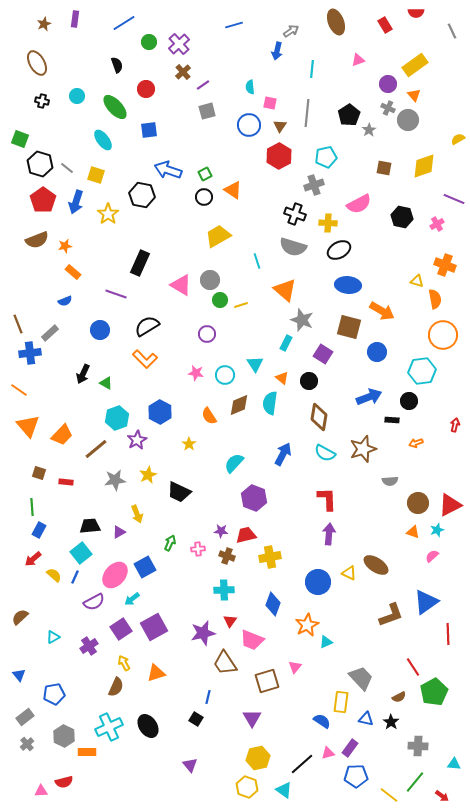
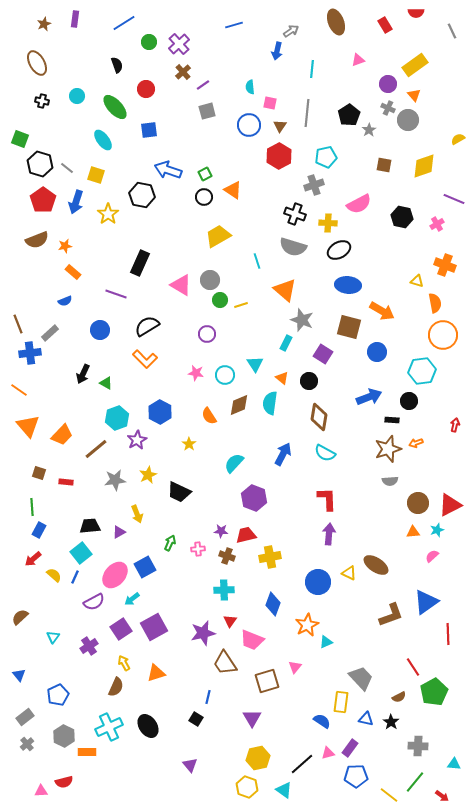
brown square at (384, 168): moved 3 px up
orange semicircle at (435, 299): moved 4 px down
brown star at (363, 449): moved 25 px right
orange triangle at (413, 532): rotated 24 degrees counterclockwise
cyan triangle at (53, 637): rotated 24 degrees counterclockwise
blue pentagon at (54, 694): moved 4 px right, 1 px down; rotated 15 degrees counterclockwise
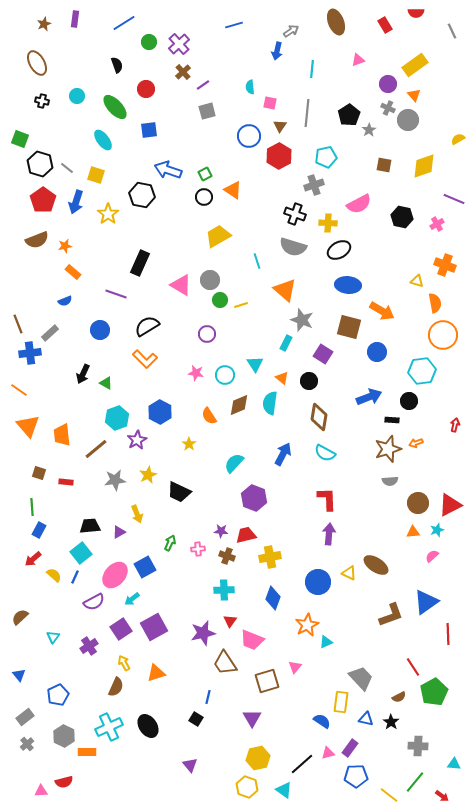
blue circle at (249, 125): moved 11 px down
orange trapezoid at (62, 435): rotated 130 degrees clockwise
blue diamond at (273, 604): moved 6 px up
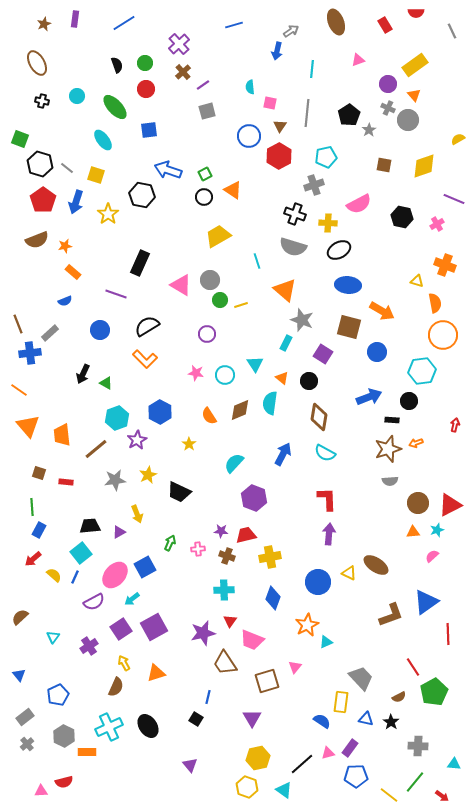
green circle at (149, 42): moved 4 px left, 21 px down
brown diamond at (239, 405): moved 1 px right, 5 px down
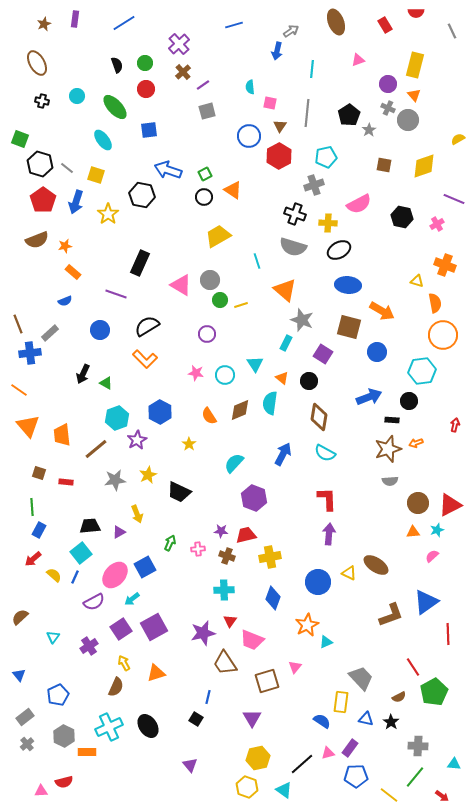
yellow rectangle at (415, 65): rotated 40 degrees counterclockwise
green line at (415, 782): moved 5 px up
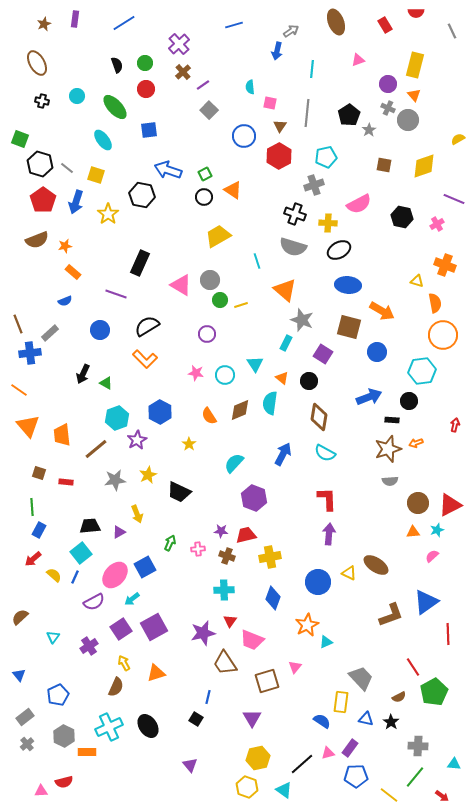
gray square at (207, 111): moved 2 px right, 1 px up; rotated 30 degrees counterclockwise
blue circle at (249, 136): moved 5 px left
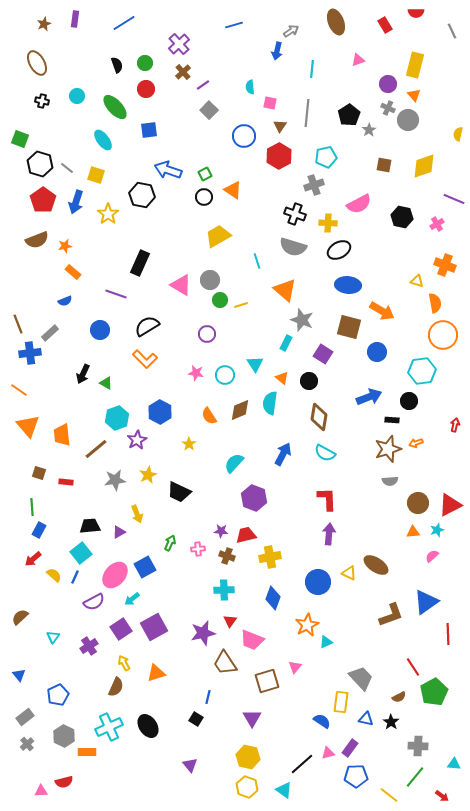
yellow semicircle at (458, 139): moved 5 px up; rotated 48 degrees counterclockwise
yellow hexagon at (258, 758): moved 10 px left, 1 px up; rotated 25 degrees clockwise
